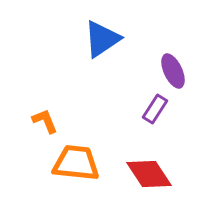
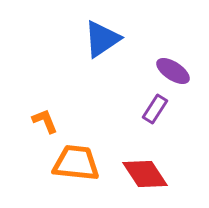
purple ellipse: rotated 32 degrees counterclockwise
red diamond: moved 4 px left
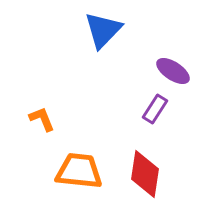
blue triangle: moved 1 px right, 9 px up; rotated 12 degrees counterclockwise
orange L-shape: moved 3 px left, 2 px up
orange trapezoid: moved 3 px right, 8 px down
red diamond: rotated 42 degrees clockwise
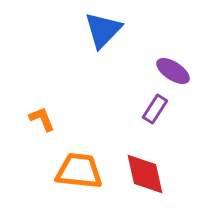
red diamond: rotated 21 degrees counterclockwise
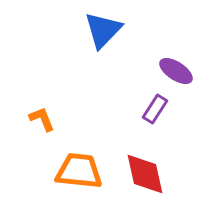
purple ellipse: moved 3 px right
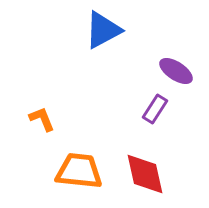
blue triangle: rotated 18 degrees clockwise
